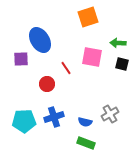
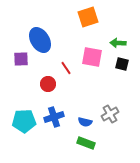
red circle: moved 1 px right
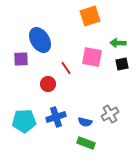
orange square: moved 2 px right, 1 px up
black square: rotated 24 degrees counterclockwise
blue cross: moved 2 px right
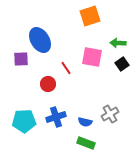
black square: rotated 24 degrees counterclockwise
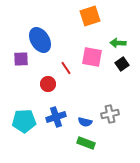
gray cross: rotated 18 degrees clockwise
